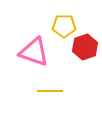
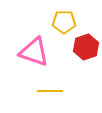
yellow pentagon: moved 4 px up
red hexagon: moved 1 px right
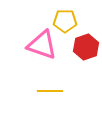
yellow pentagon: moved 1 px right, 1 px up
pink triangle: moved 8 px right, 7 px up
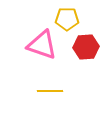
yellow pentagon: moved 2 px right, 2 px up
red hexagon: rotated 15 degrees clockwise
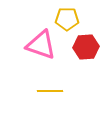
pink triangle: moved 1 px left
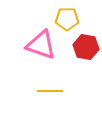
red hexagon: rotated 15 degrees clockwise
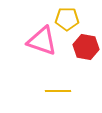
pink triangle: moved 1 px right, 4 px up
yellow line: moved 8 px right
